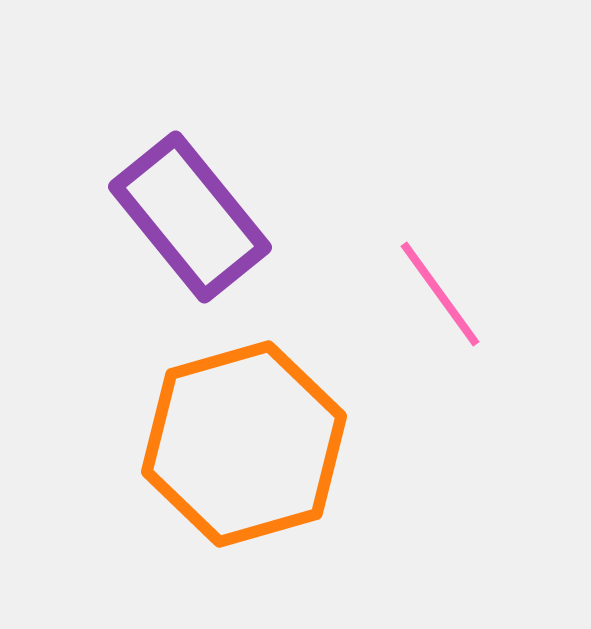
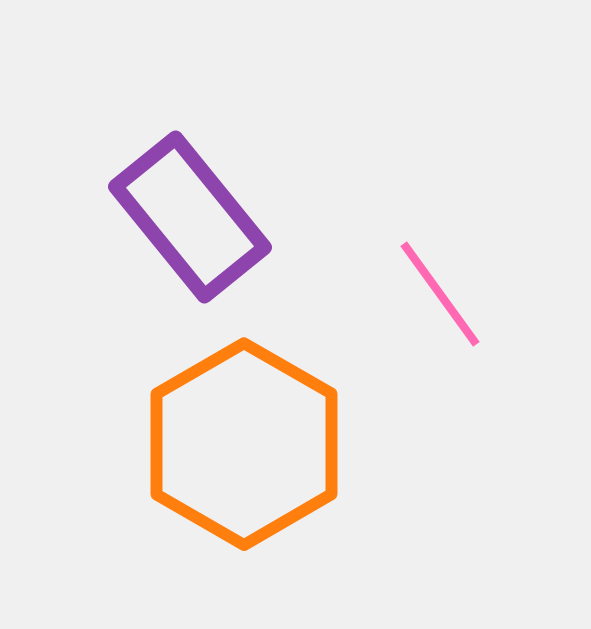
orange hexagon: rotated 14 degrees counterclockwise
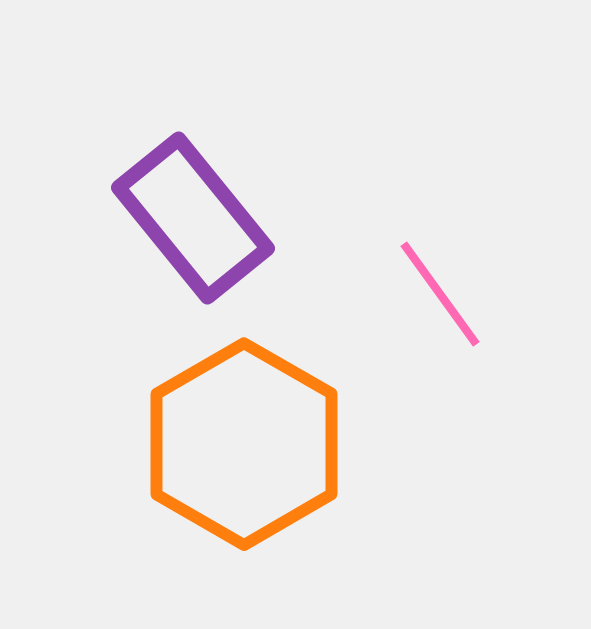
purple rectangle: moved 3 px right, 1 px down
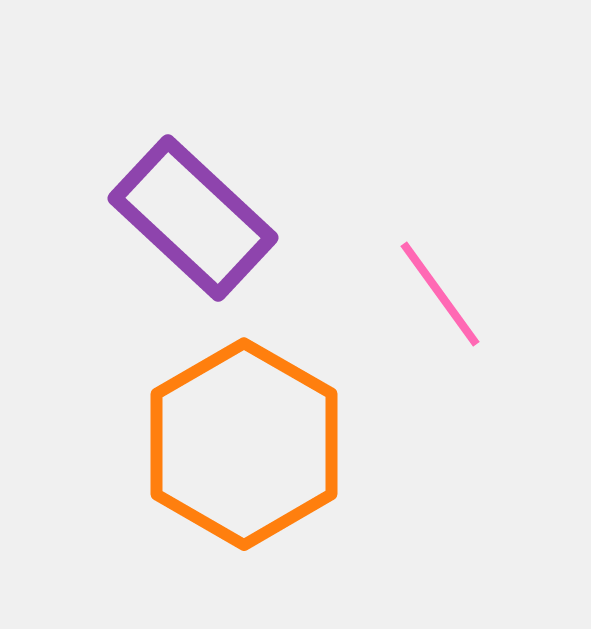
purple rectangle: rotated 8 degrees counterclockwise
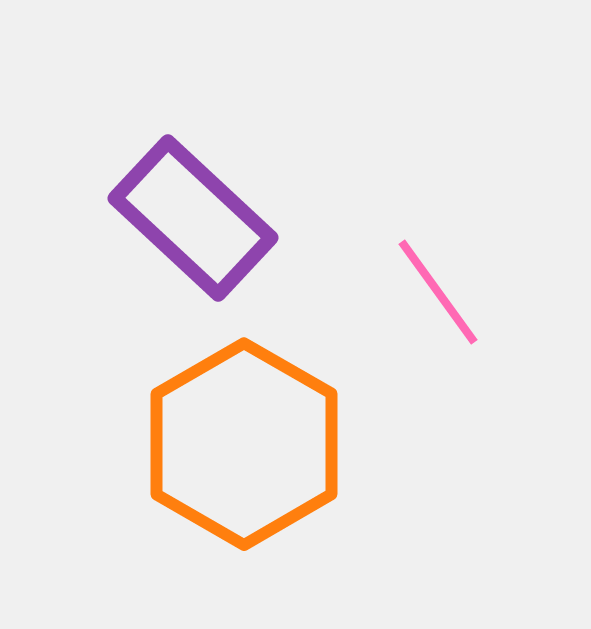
pink line: moved 2 px left, 2 px up
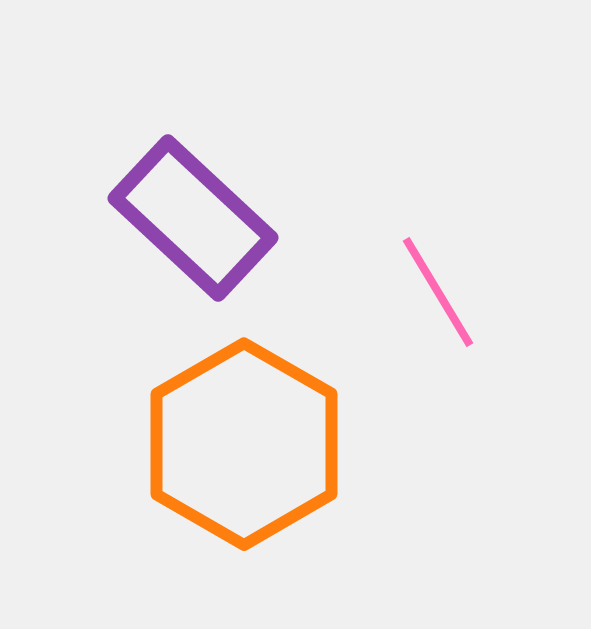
pink line: rotated 5 degrees clockwise
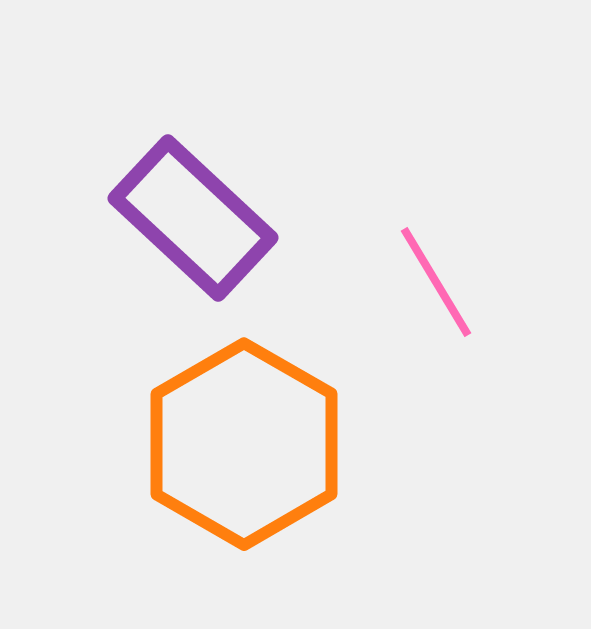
pink line: moved 2 px left, 10 px up
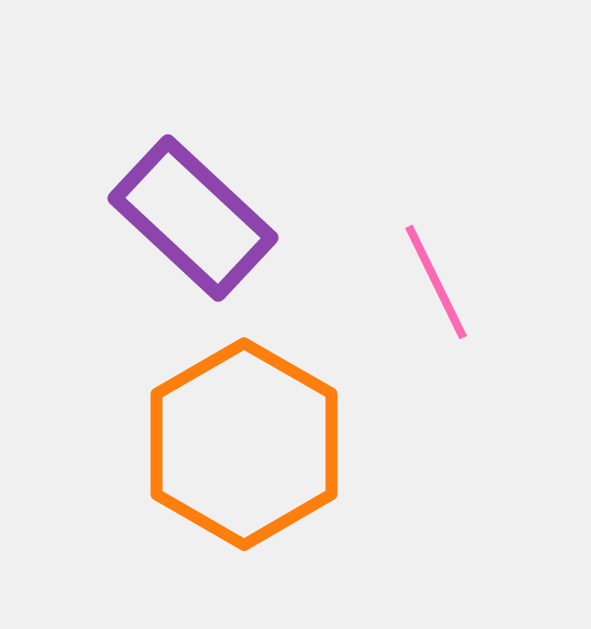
pink line: rotated 5 degrees clockwise
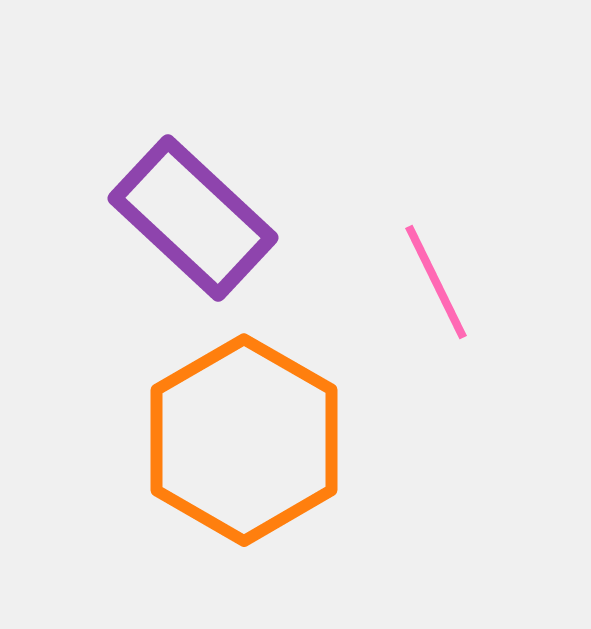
orange hexagon: moved 4 px up
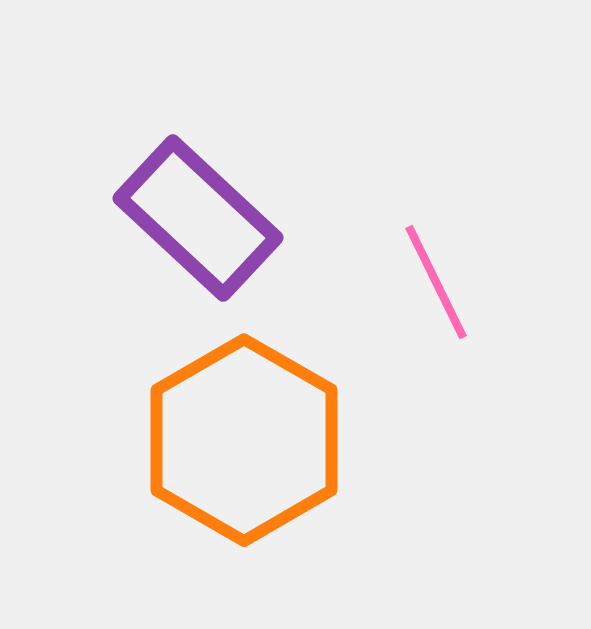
purple rectangle: moved 5 px right
